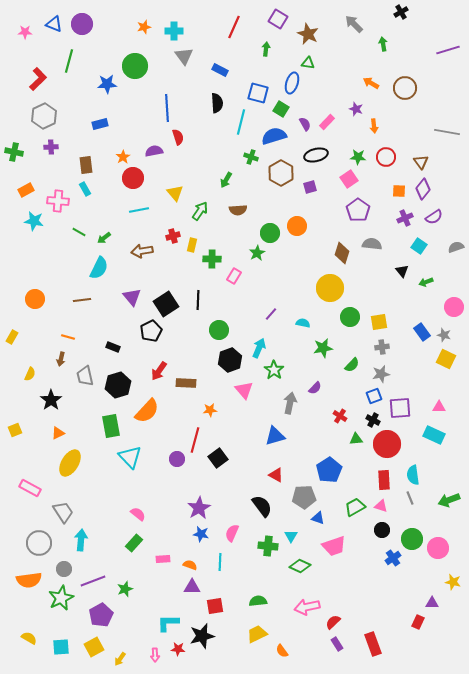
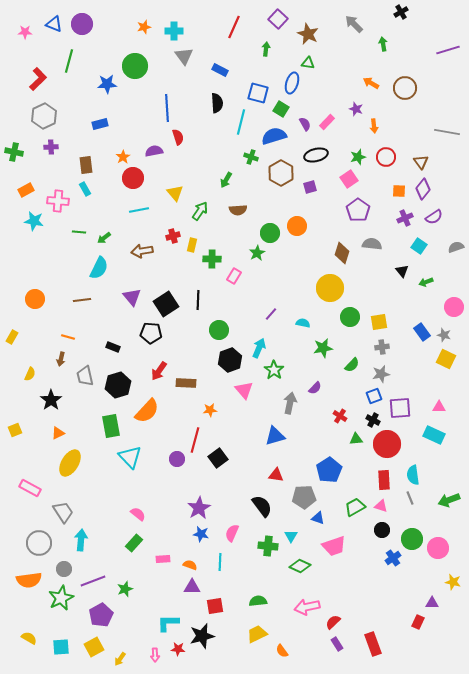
purple square at (278, 19): rotated 12 degrees clockwise
green star at (358, 157): rotated 21 degrees counterclockwise
green line at (79, 232): rotated 24 degrees counterclockwise
black pentagon at (151, 331): moved 2 px down; rotated 30 degrees clockwise
red triangle at (276, 475): rotated 21 degrees counterclockwise
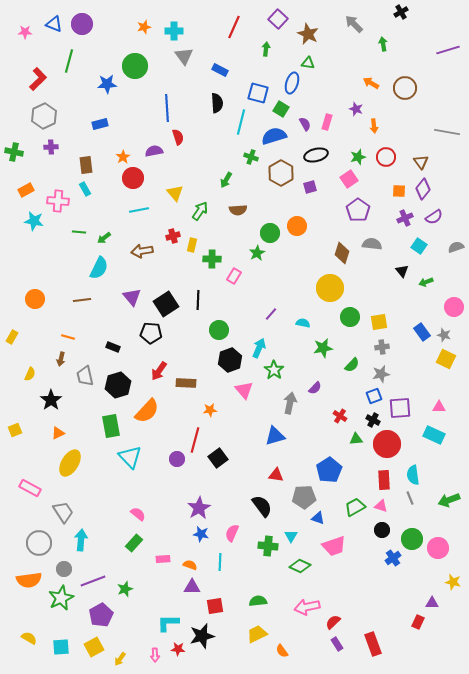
pink rectangle at (327, 122): rotated 28 degrees counterclockwise
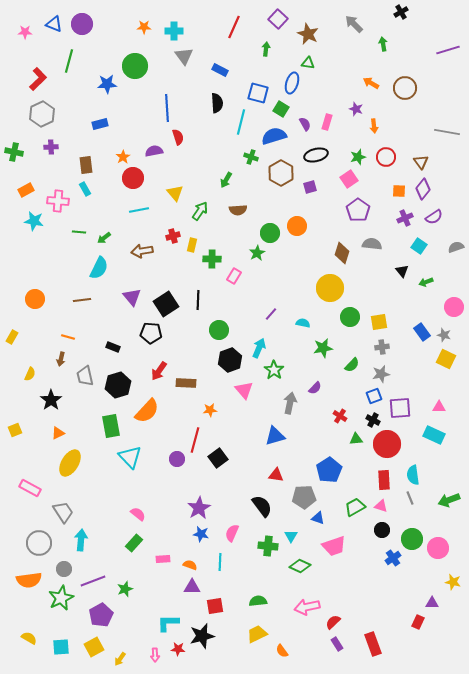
orange star at (144, 27): rotated 16 degrees clockwise
gray hexagon at (44, 116): moved 2 px left, 2 px up
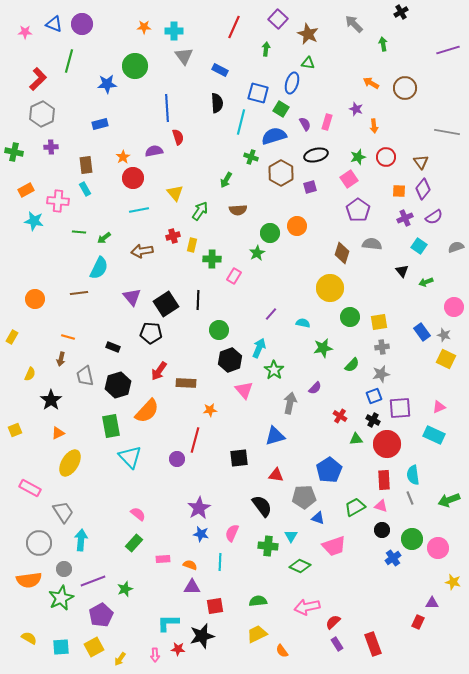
brown line at (82, 300): moved 3 px left, 7 px up
pink triangle at (439, 407): rotated 24 degrees counterclockwise
black square at (218, 458): moved 21 px right; rotated 30 degrees clockwise
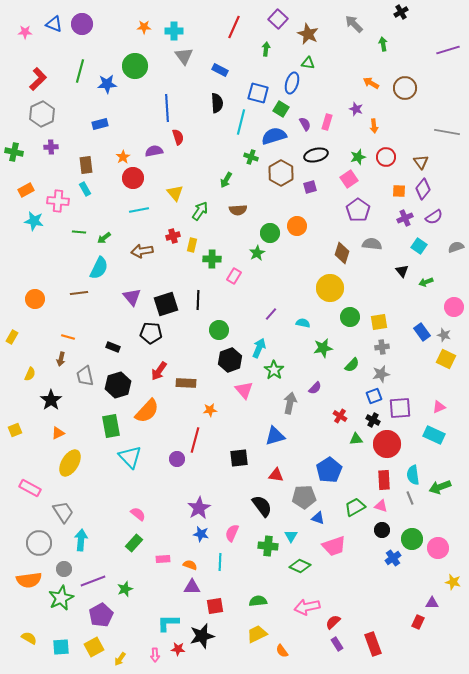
green line at (69, 61): moved 11 px right, 10 px down
black square at (166, 304): rotated 15 degrees clockwise
green arrow at (449, 500): moved 9 px left, 13 px up
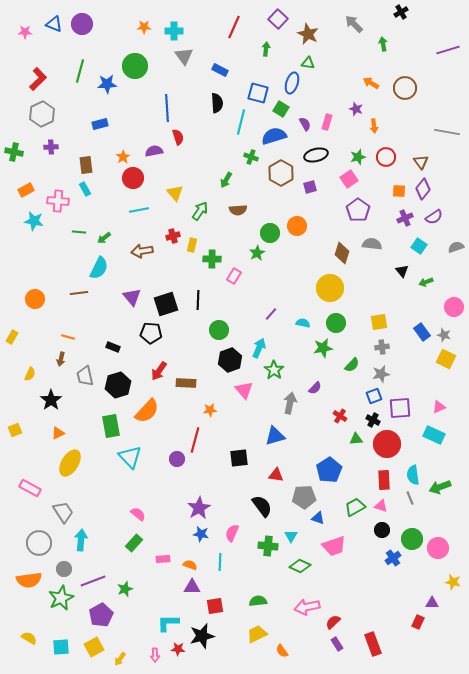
green circle at (350, 317): moved 14 px left, 6 px down
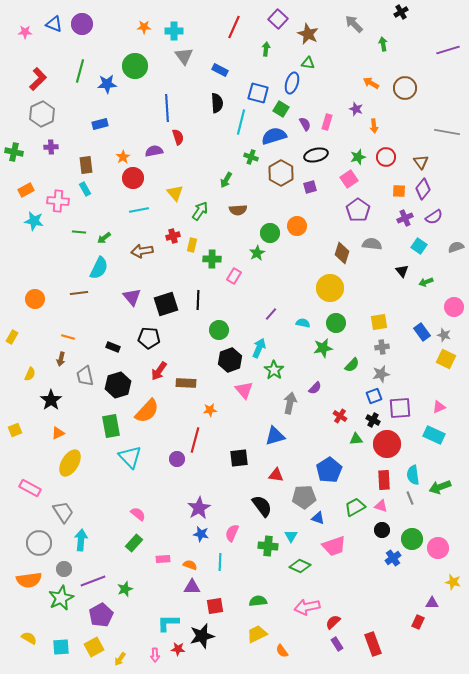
black pentagon at (151, 333): moved 2 px left, 5 px down
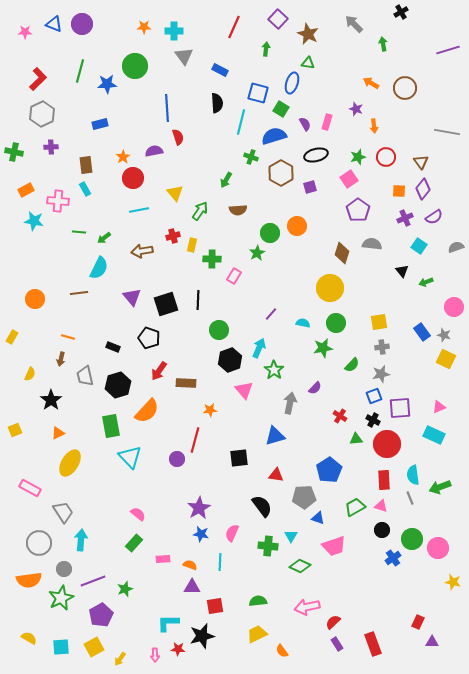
black pentagon at (149, 338): rotated 15 degrees clockwise
purple triangle at (432, 603): moved 39 px down
